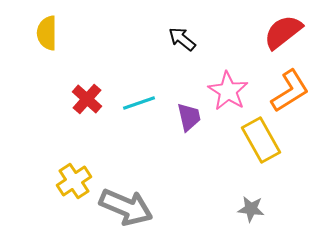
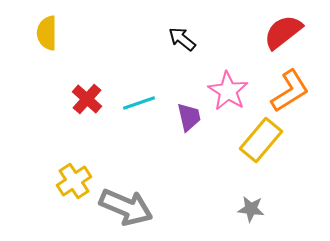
yellow rectangle: rotated 69 degrees clockwise
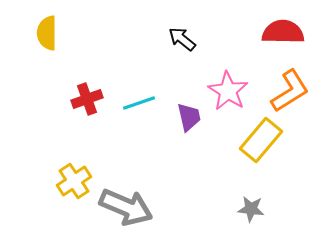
red semicircle: rotated 39 degrees clockwise
red cross: rotated 28 degrees clockwise
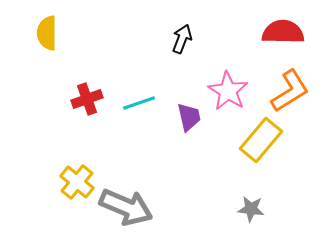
black arrow: rotated 72 degrees clockwise
yellow cross: moved 3 px right, 1 px down; rotated 16 degrees counterclockwise
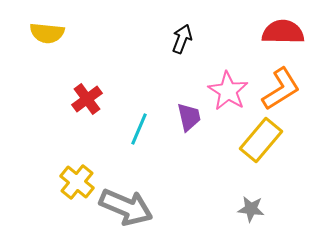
yellow semicircle: rotated 84 degrees counterclockwise
orange L-shape: moved 9 px left, 2 px up
red cross: rotated 16 degrees counterclockwise
cyan line: moved 26 px down; rotated 48 degrees counterclockwise
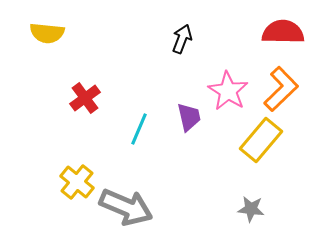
orange L-shape: rotated 12 degrees counterclockwise
red cross: moved 2 px left, 1 px up
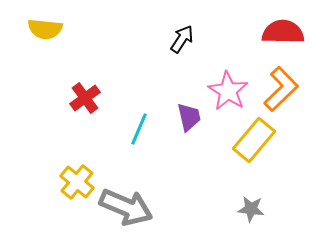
yellow semicircle: moved 2 px left, 4 px up
black arrow: rotated 12 degrees clockwise
yellow rectangle: moved 7 px left
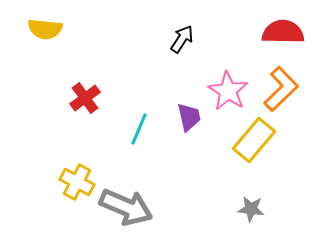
yellow cross: rotated 12 degrees counterclockwise
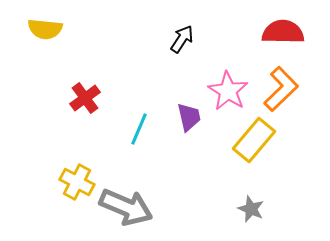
gray star: rotated 16 degrees clockwise
